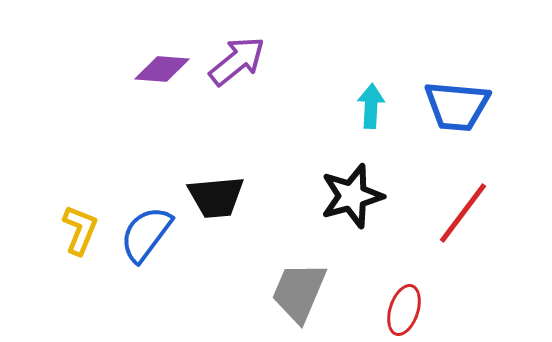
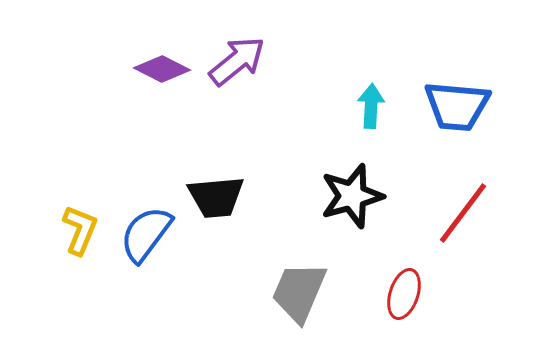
purple diamond: rotated 22 degrees clockwise
red ellipse: moved 16 px up
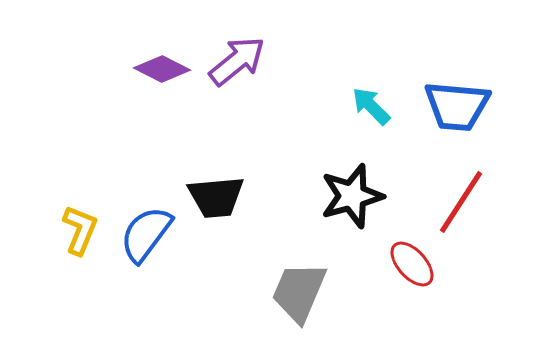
cyan arrow: rotated 48 degrees counterclockwise
red line: moved 2 px left, 11 px up; rotated 4 degrees counterclockwise
red ellipse: moved 8 px right, 30 px up; rotated 60 degrees counterclockwise
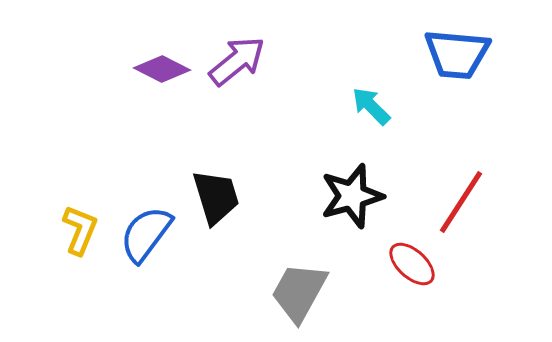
blue trapezoid: moved 52 px up
black trapezoid: rotated 102 degrees counterclockwise
red ellipse: rotated 6 degrees counterclockwise
gray trapezoid: rotated 6 degrees clockwise
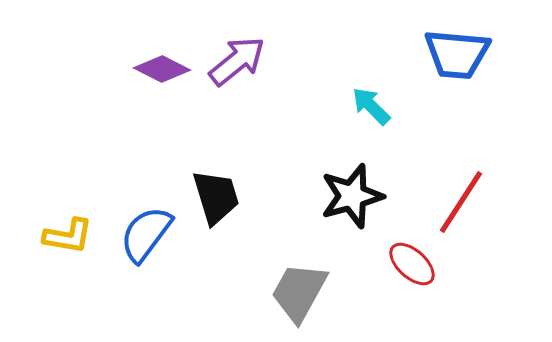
yellow L-shape: moved 12 px left, 6 px down; rotated 78 degrees clockwise
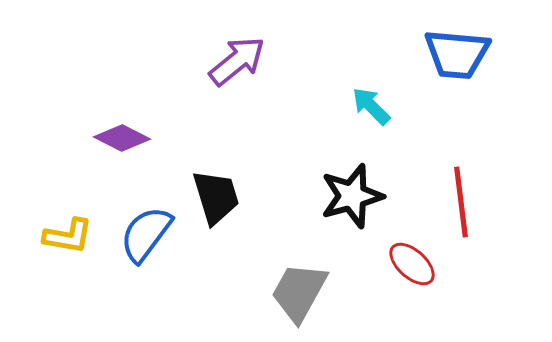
purple diamond: moved 40 px left, 69 px down
red line: rotated 40 degrees counterclockwise
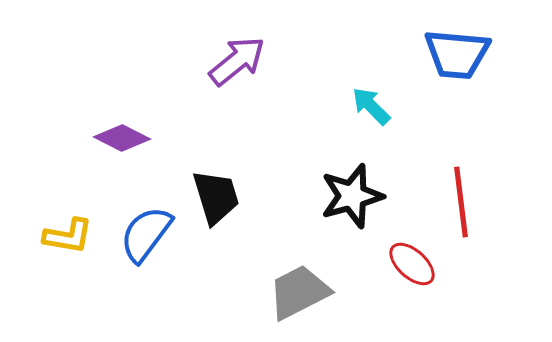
gray trapezoid: rotated 34 degrees clockwise
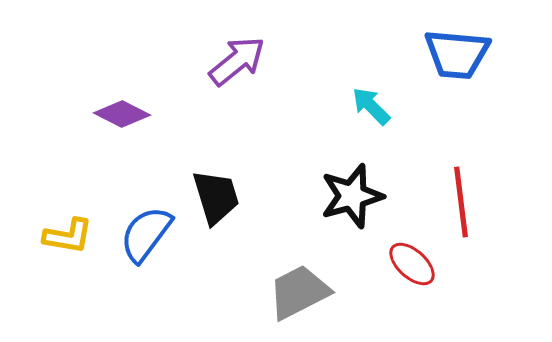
purple diamond: moved 24 px up
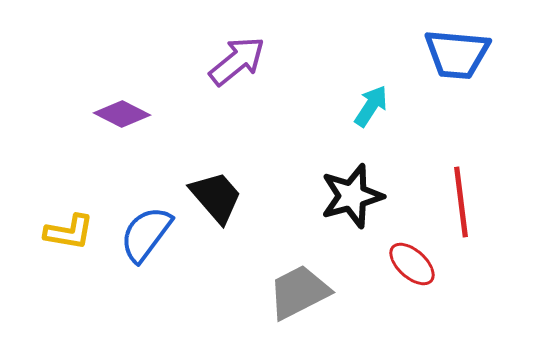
cyan arrow: rotated 78 degrees clockwise
black trapezoid: rotated 24 degrees counterclockwise
yellow L-shape: moved 1 px right, 4 px up
